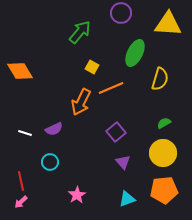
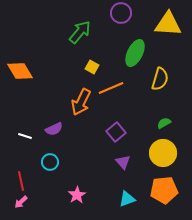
white line: moved 3 px down
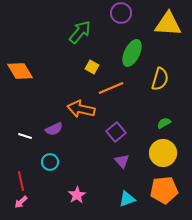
green ellipse: moved 3 px left
orange arrow: moved 7 px down; rotated 76 degrees clockwise
purple triangle: moved 1 px left, 1 px up
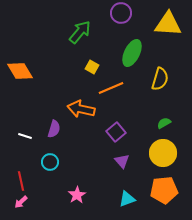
purple semicircle: rotated 48 degrees counterclockwise
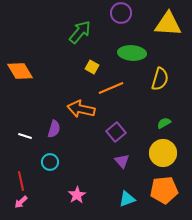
green ellipse: rotated 68 degrees clockwise
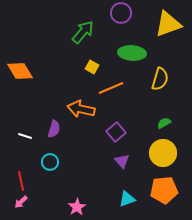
yellow triangle: rotated 24 degrees counterclockwise
green arrow: moved 3 px right
pink star: moved 12 px down
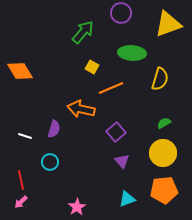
red line: moved 1 px up
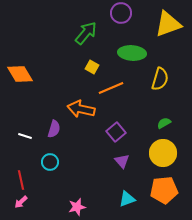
green arrow: moved 3 px right, 1 px down
orange diamond: moved 3 px down
pink star: rotated 18 degrees clockwise
